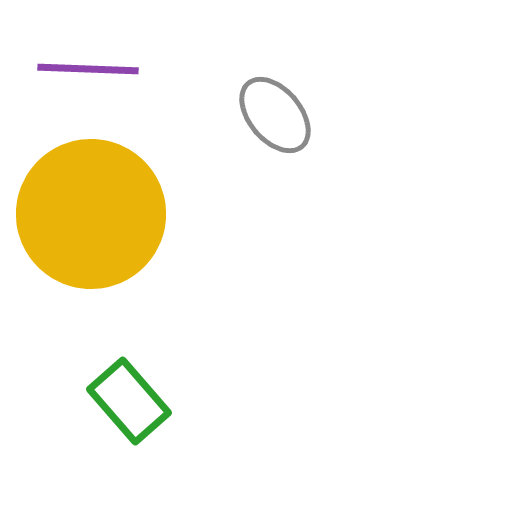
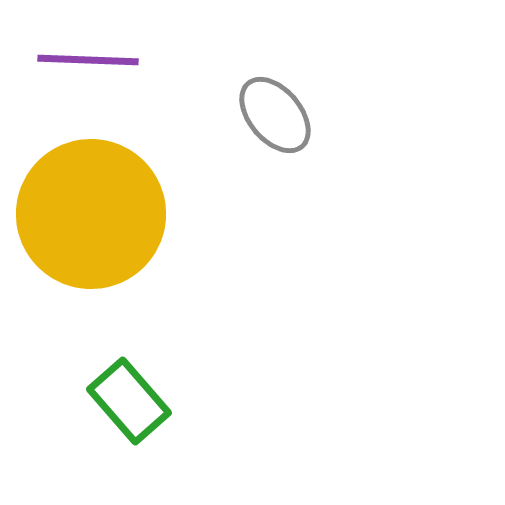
purple line: moved 9 px up
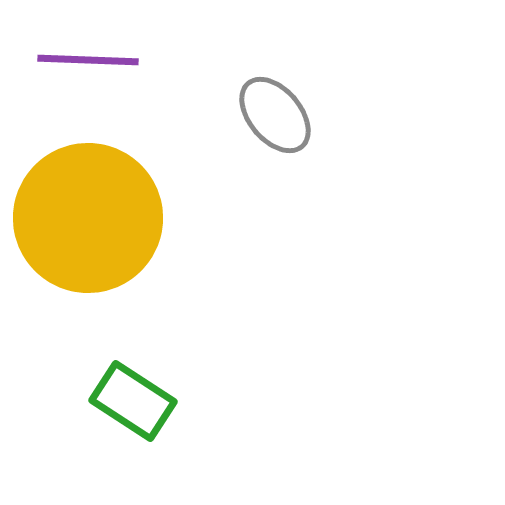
yellow circle: moved 3 px left, 4 px down
green rectangle: moved 4 px right; rotated 16 degrees counterclockwise
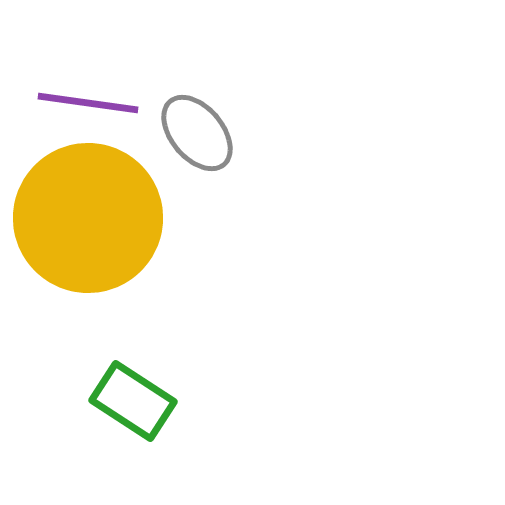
purple line: moved 43 px down; rotated 6 degrees clockwise
gray ellipse: moved 78 px left, 18 px down
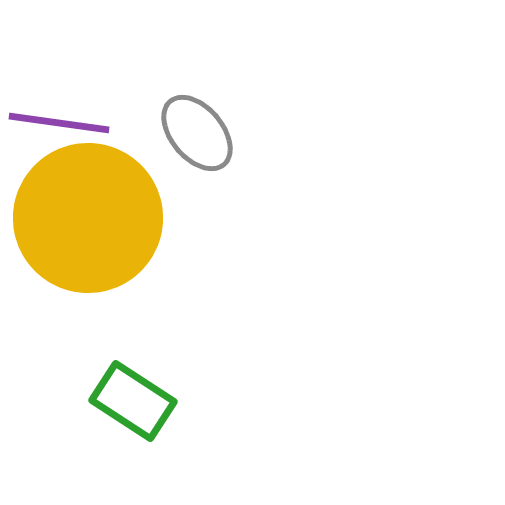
purple line: moved 29 px left, 20 px down
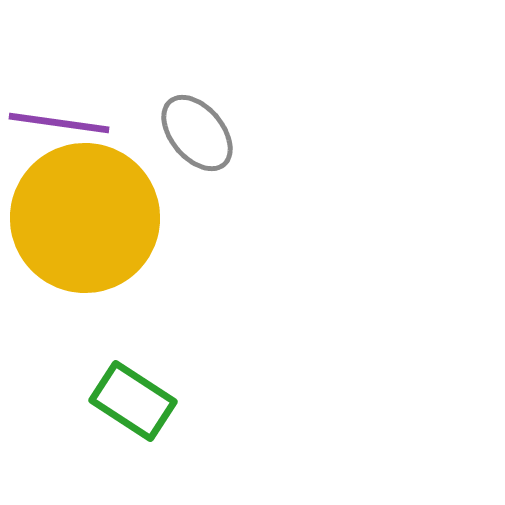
yellow circle: moved 3 px left
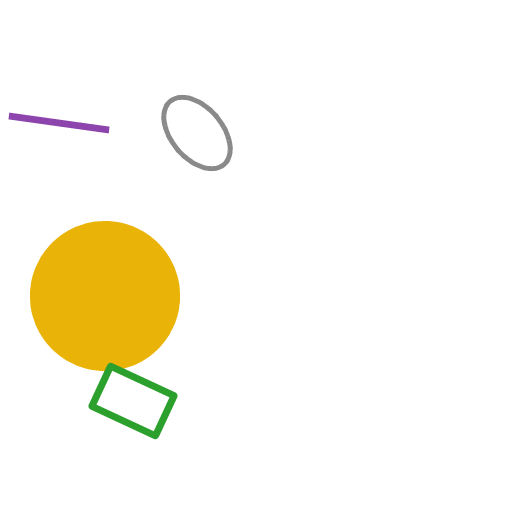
yellow circle: moved 20 px right, 78 px down
green rectangle: rotated 8 degrees counterclockwise
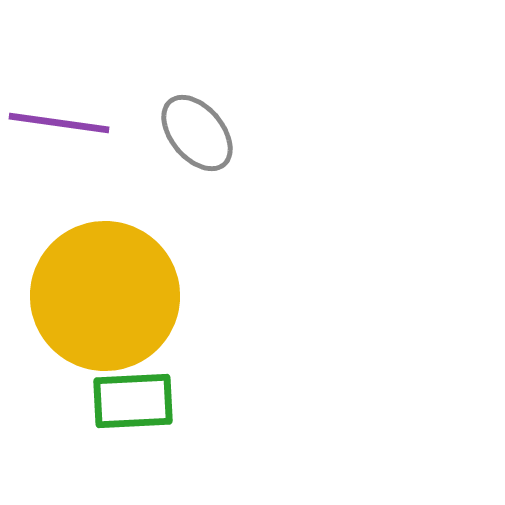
green rectangle: rotated 28 degrees counterclockwise
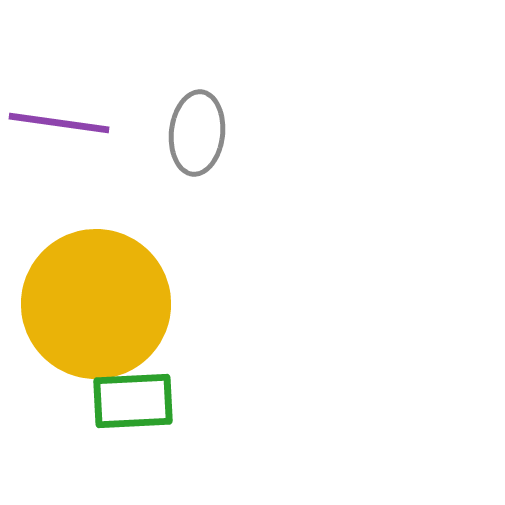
gray ellipse: rotated 46 degrees clockwise
yellow circle: moved 9 px left, 8 px down
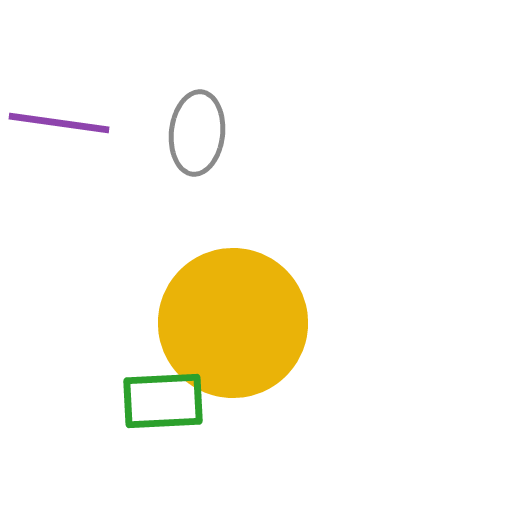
yellow circle: moved 137 px right, 19 px down
green rectangle: moved 30 px right
